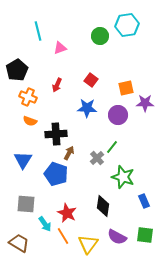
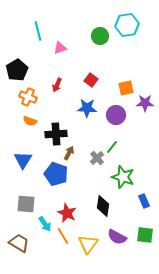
purple circle: moved 2 px left
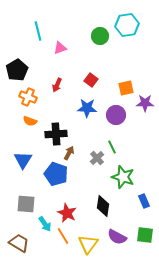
green line: rotated 64 degrees counterclockwise
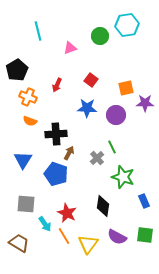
pink triangle: moved 10 px right
orange line: moved 1 px right
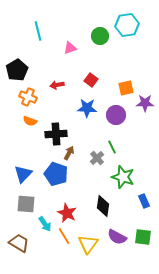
red arrow: rotated 56 degrees clockwise
blue triangle: moved 14 px down; rotated 12 degrees clockwise
green square: moved 2 px left, 2 px down
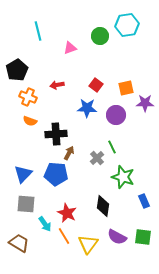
red square: moved 5 px right, 5 px down
blue pentagon: rotated 15 degrees counterclockwise
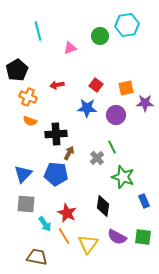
brown trapezoid: moved 18 px right, 14 px down; rotated 20 degrees counterclockwise
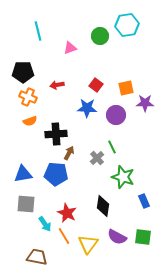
black pentagon: moved 6 px right, 2 px down; rotated 30 degrees clockwise
orange semicircle: rotated 40 degrees counterclockwise
blue triangle: rotated 36 degrees clockwise
